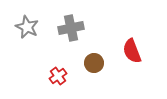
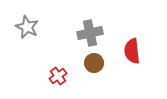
gray cross: moved 19 px right, 5 px down
red semicircle: rotated 15 degrees clockwise
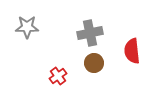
gray star: rotated 25 degrees counterclockwise
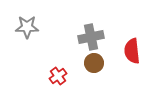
gray cross: moved 1 px right, 4 px down
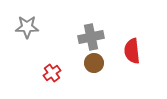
red cross: moved 6 px left, 3 px up
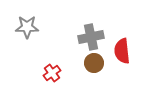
red semicircle: moved 10 px left
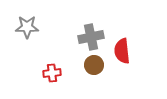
brown circle: moved 2 px down
red cross: rotated 30 degrees clockwise
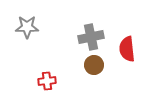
red semicircle: moved 5 px right, 2 px up
red cross: moved 5 px left, 8 px down
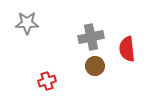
gray star: moved 4 px up
brown circle: moved 1 px right, 1 px down
red cross: rotated 12 degrees counterclockwise
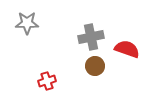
red semicircle: rotated 115 degrees clockwise
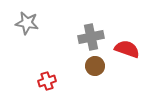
gray star: rotated 10 degrees clockwise
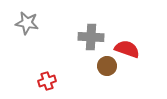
gray cross: rotated 15 degrees clockwise
brown circle: moved 12 px right
